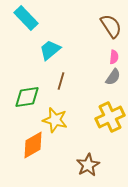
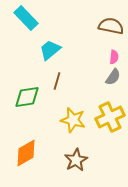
brown semicircle: rotated 45 degrees counterclockwise
brown line: moved 4 px left
yellow star: moved 18 px right
orange diamond: moved 7 px left, 8 px down
brown star: moved 12 px left, 5 px up
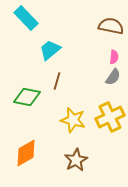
green diamond: rotated 20 degrees clockwise
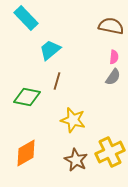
yellow cross: moved 35 px down
brown star: rotated 15 degrees counterclockwise
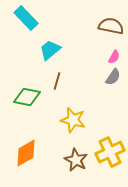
pink semicircle: rotated 24 degrees clockwise
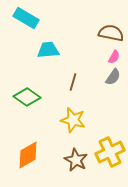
cyan rectangle: rotated 15 degrees counterclockwise
brown semicircle: moved 7 px down
cyan trapezoid: moved 2 px left; rotated 35 degrees clockwise
brown line: moved 16 px right, 1 px down
green diamond: rotated 24 degrees clockwise
orange diamond: moved 2 px right, 2 px down
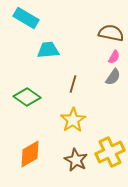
brown line: moved 2 px down
yellow star: rotated 25 degrees clockwise
orange diamond: moved 2 px right, 1 px up
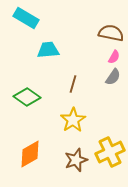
brown star: rotated 25 degrees clockwise
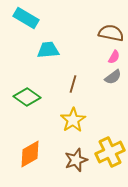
gray semicircle: rotated 18 degrees clockwise
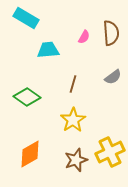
brown semicircle: rotated 75 degrees clockwise
pink semicircle: moved 30 px left, 20 px up
